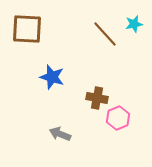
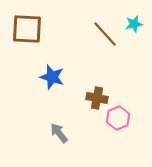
gray arrow: moved 1 px left, 1 px up; rotated 30 degrees clockwise
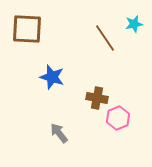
brown line: moved 4 px down; rotated 8 degrees clockwise
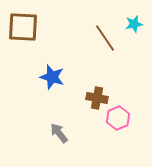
brown square: moved 4 px left, 2 px up
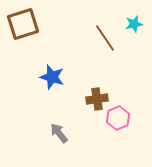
brown square: moved 3 px up; rotated 20 degrees counterclockwise
brown cross: moved 1 px down; rotated 20 degrees counterclockwise
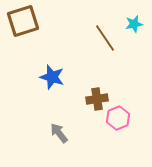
brown square: moved 3 px up
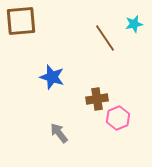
brown square: moved 2 px left; rotated 12 degrees clockwise
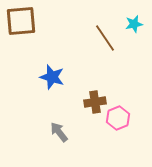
brown cross: moved 2 px left, 3 px down
gray arrow: moved 1 px up
